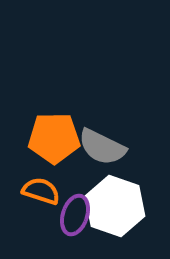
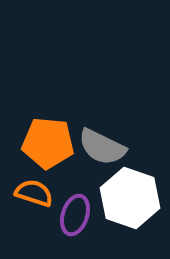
orange pentagon: moved 6 px left, 5 px down; rotated 6 degrees clockwise
orange semicircle: moved 7 px left, 2 px down
white hexagon: moved 15 px right, 8 px up
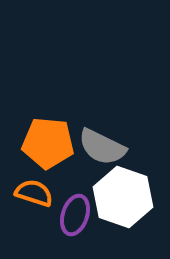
white hexagon: moved 7 px left, 1 px up
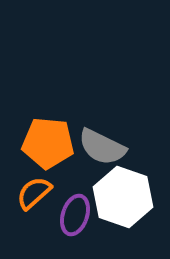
orange semicircle: rotated 60 degrees counterclockwise
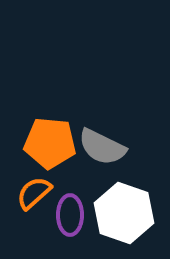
orange pentagon: moved 2 px right
white hexagon: moved 1 px right, 16 px down
purple ellipse: moved 5 px left; rotated 18 degrees counterclockwise
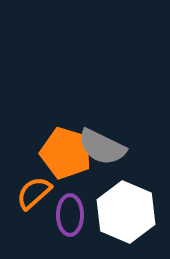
orange pentagon: moved 16 px right, 10 px down; rotated 12 degrees clockwise
white hexagon: moved 2 px right, 1 px up; rotated 4 degrees clockwise
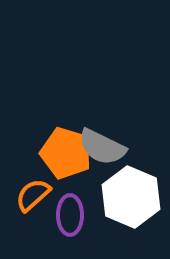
orange semicircle: moved 1 px left, 2 px down
white hexagon: moved 5 px right, 15 px up
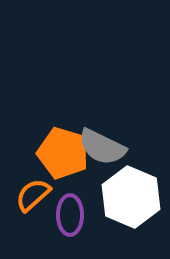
orange pentagon: moved 3 px left
